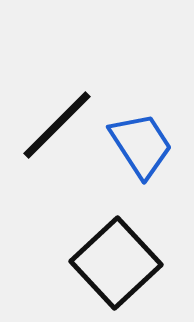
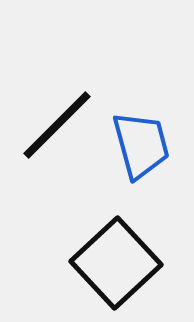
blue trapezoid: rotated 18 degrees clockwise
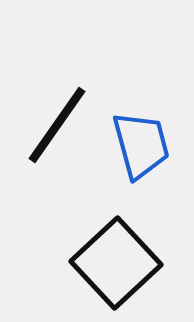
black line: rotated 10 degrees counterclockwise
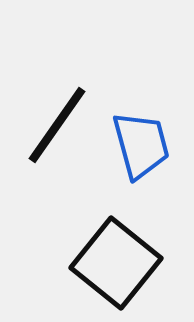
black square: rotated 8 degrees counterclockwise
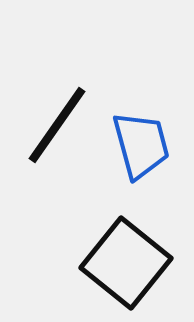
black square: moved 10 px right
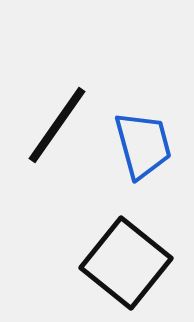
blue trapezoid: moved 2 px right
